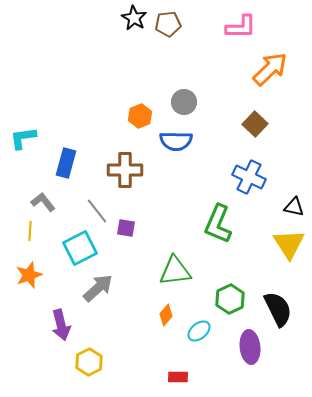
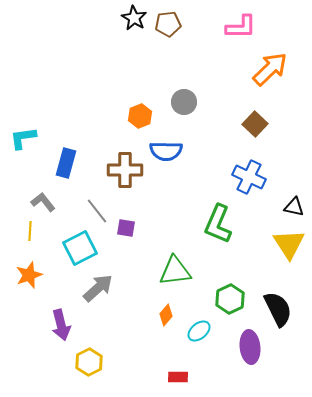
blue semicircle: moved 10 px left, 10 px down
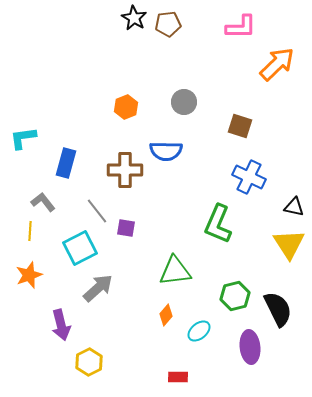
orange arrow: moved 7 px right, 5 px up
orange hexagon: moved 14 px left, 9 px up
brown square: moved 15 px left, 2 px down; rotated 25 degrees counterclockwise
green hexagon: moved 5 px right, 3 px up; rotated 12 degrees clockwise
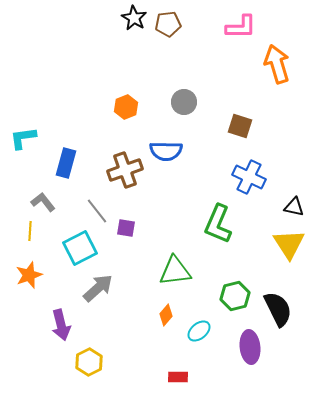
orange arrow: rotated 63 degrees counterclockwise
brown cross: rotated 20 degrees counterclockwise
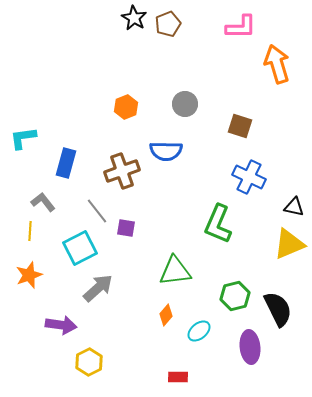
brown pentagon: rotated 15 degrees counterclockwise
gray circle: moved 1 px right, 2 px down
brown cross: moved 3 px left, 1 px down
yellow triangle: rotated 40 degrees clockwise
purple arrow: rotated 68 degrees counterclockwise
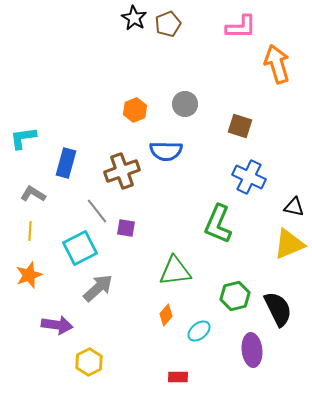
orange hexagon: moved 9 px right, 3 px down
gray L-shape: moved 10 px left, 8 px up; rotated 20 degrees counterclockwise
purple arrow: moved 4 px left
purple ellipse: moved 2 px right, 3 px down
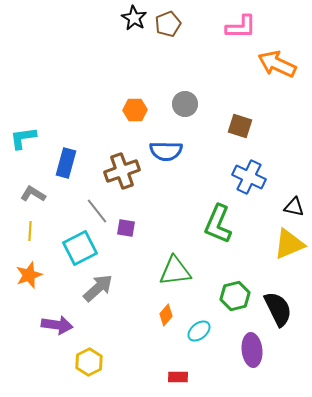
orange arrow: rotated 48 degrees counterclockwise
orange hexagon: rotated 20 degrees clockwise
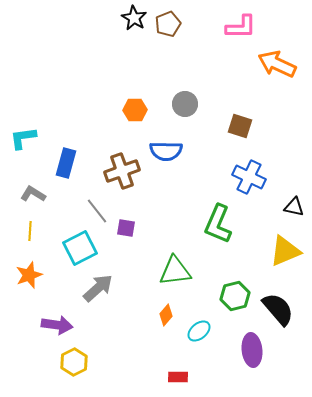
yellow triangle: moved 4 px left, 7 px down
black semicircle: rotated 15 degrees counterclockwise
yellow hexagon: moved 15 px left
